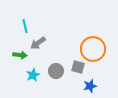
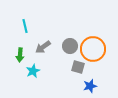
gray arrow: moved 5 px right, 4 px down
green arrow: rotated 88 degrees clockwise
gray circle: moved 14 px right, 25 px up
cyan star: moved 4 px up
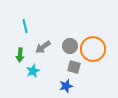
gray square: moved 4 px left
blue star: moved 24 px left
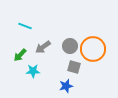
cyan line: rotated 56 degrees counterclockwise
green arrow: rotated 40 degrees clockwise
cyan star: rotated 24 degrees clockwise
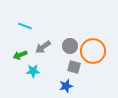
orange circle: moved 2 px down
green arrow: rotated 24 degrees clockwise
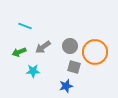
orange circle: moved 2 px right, 1 px down
green arrow: moved 1 px left, 3 px up
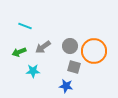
orange circle: moved 1 px left, 1 px up
blue star: rotated 24 degrees clockwise
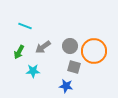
green arrow: rotated 40 degrees counterclockwise
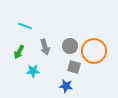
gray arrow: moved 2 px right; rotated 70 degrees counterclockwise
